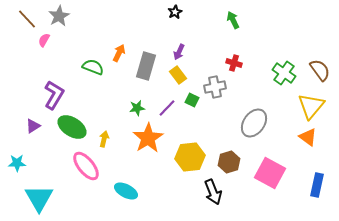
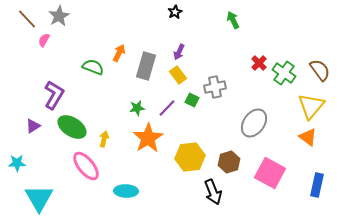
red cross: moved 25 px right; rotated 28 degrees clockwise
cyan ellipse: rotated 25 degrees counterclockwise
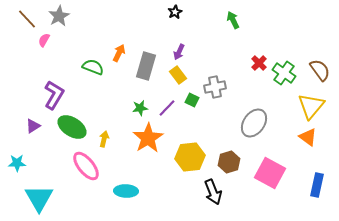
green star: moved 3 px right
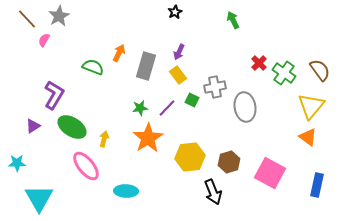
gray ellipse: moved 9 px left, 16 px up; rotated 44 degrees counterclockwise
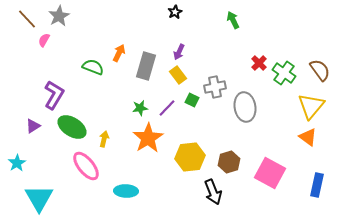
cyan star: rotated 30 degrees counterclockwise
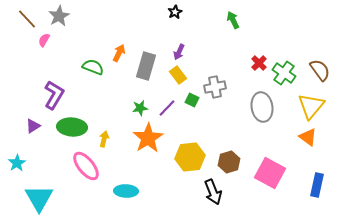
gray ellipse: moved 17 px right
green ellipse: rotated 28 degrees counterclockwise
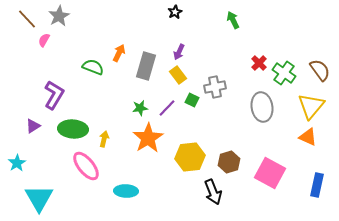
green ellipse: moved 1 px right, 2 px down
orange triangle: rotated 12 degrees counterclockwise
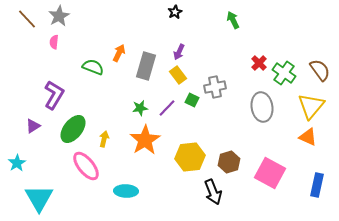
pink semicircle: moved 10 px right, 2 px down; rotated 24 degrees counterclockwise
green ellipse: rotated 56 degrees counterclockwise
orange star: moved 3 px left, 2 px down
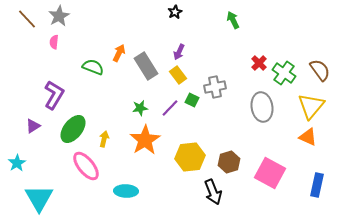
gray rectangle: rotated 48 degrees counterclockwise
purple line: moved 3 px right
